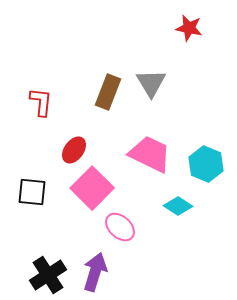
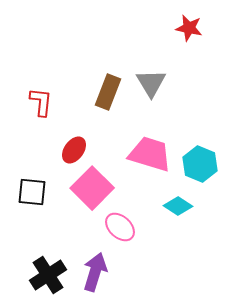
pink trapezoid: rotated 9 degrees counterclockwise
cyan hexagon: moved 6 px left
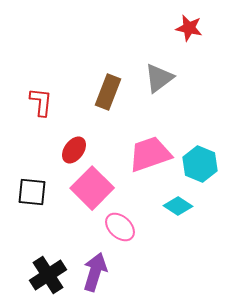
gray triangle: moved 8 px right, 5 px up; rotated 24 degrees clockwise
pink trapezoid: rotated 36 degrees counterclockwise
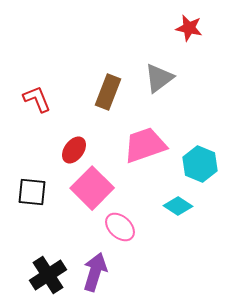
red L-shape: moved 4 px left, 3 px up; rotated 28 degrees counterclockwise
pink trapezoid: moved 5 px left, 9 px up
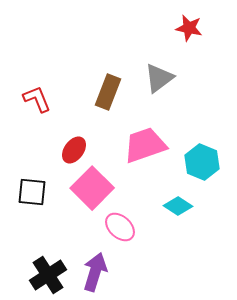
cyan hexagon: moved 2 px right, 2 px up
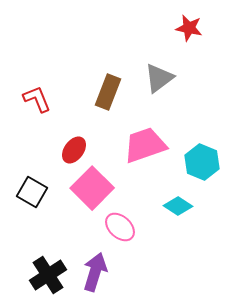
black square: rotated 24 degrees clockwise
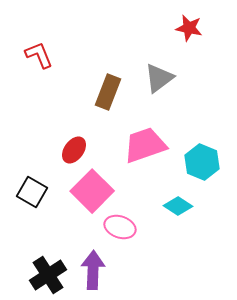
red L-shape: moved 2 px right, 44 px up
pink square: moved 3 px down
pink ellipse: rotated 24 degrees counterclockwise
purple arrow: moved 2 px left, 2 px up; rotated 15 degrees counterclockwise
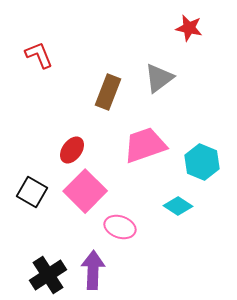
red ellipse: moved 2 px left
pink square: moved 7 px left
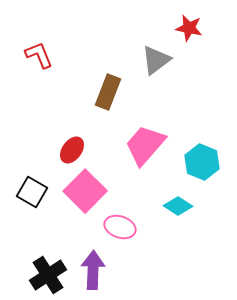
gray triangle: moved 3 px left, 18 px up
pink trapezoid: rotated 30 degrees counterclockwise
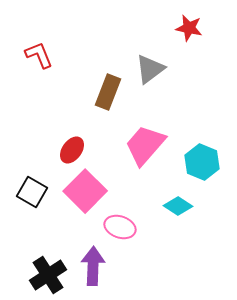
gray triangle: moved 6 px left, 9 px down
purple arrow: moved 4 px up
